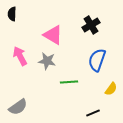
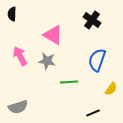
black cross: moved 1 px right, 5 px up; rotated 24 degrees counterclockwise
gray semicircle: rotated 18 degrees clockwise
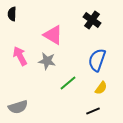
green line: moved 1 px left, 1 px down; rotated 36 degrees counterclockwise
yellow semicircle: moved 10 px left, 1 px up
black line: moved 2 px up
